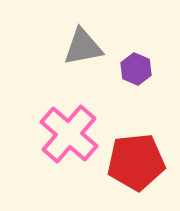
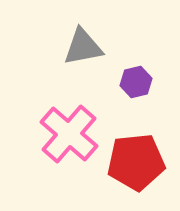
purple hexagon: moved 13 px down; rotated 24 degrees clockwise
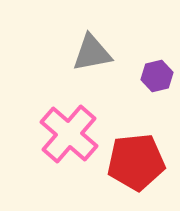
gray triangle: moved 9 px right, 6 px down
purple hexagon: moved 21 px right, 6 px up
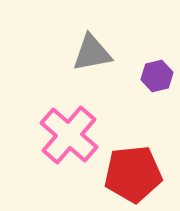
pink cross: moved 1 px down
red pentagon: moved 3 px left, 12 px down
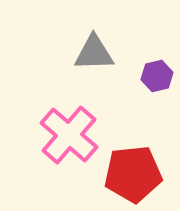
gray triangle: moved 2 px right; rotated 9 degrees clockwise
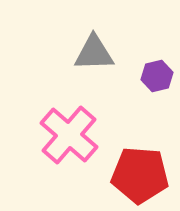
red pentagon: moved 7 px right, 1 px down; rotated 10 degrees clockwise
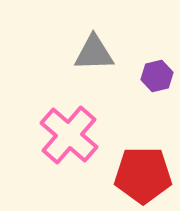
red pentagon: moved 3 px right; rotated 4 degrees counterclockwise
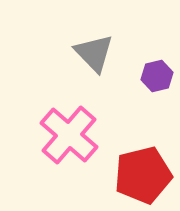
gray triangle: rotated 48 degrees clockwise
red pentagon: rotated 14 degrees counterclockwise
